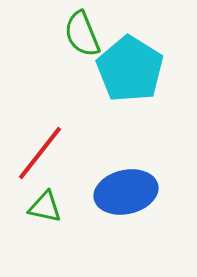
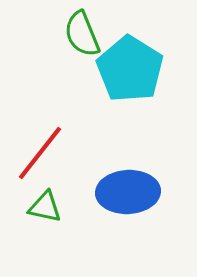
blue ellipse: moved 2 px right; rotated 10 degrees clockwise
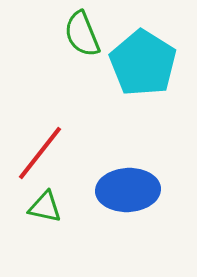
cyan pentagon: moved 13 px right, 6 px up
blue ellipse: moved 2 px up
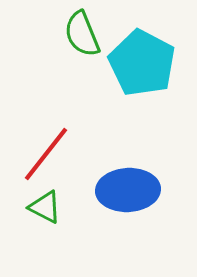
cyan pentagon: moved 1 px left; rotated 4 degrees counterclockwise
red line: moved 6 px right, 1 px down
green triangle: rotated 15 degrees clockwise
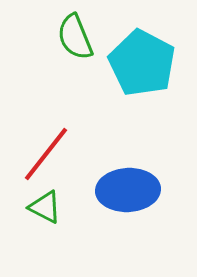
green semicircle: moved 7 px left, 3 px down
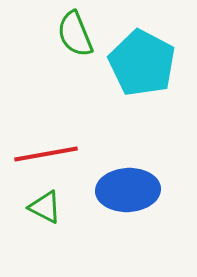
green semicircle: moved 3 px up
red line: rotated 42 degrees clockwise
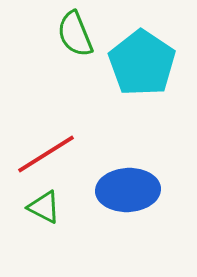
cyan pentagon: rotated 6 degrees clockwise
red line: rotated 22 degrees counterclockwise
green triangle: moved 1 px left
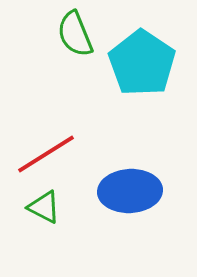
blue ellipse: moved 2 px right, 1 px down
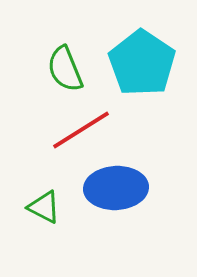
green semicircle: moved 10 px left, 35 px down
red line: moved 35 px right, 24 px up
blue ellipse: moved 14 px left, 3 px up
